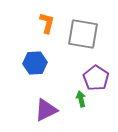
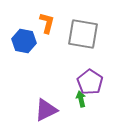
blue hexagon: moved 11 px left, 22 px up; rotated 15 degrees clockwise
purple pentagon: moved 6 px left, 4 px down
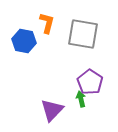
purple triangle: moved 6 px right; rotated 20 degrees counterclockwise
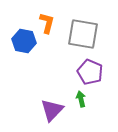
purple pentagon: moved 10 px up; rotated 10 degrees counterclockwise
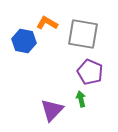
orange L-shape: rotated 75 degrees counterclockwise
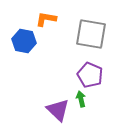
orange L-shape: moved 1 px left, 4 px up; rotated 20 degrees counterclockwise
gray square: moved 8 px right
purple pentagon: moved 3 px down
purple triangle: moved 6 px right; rotated 30 degrees counterclockwise
